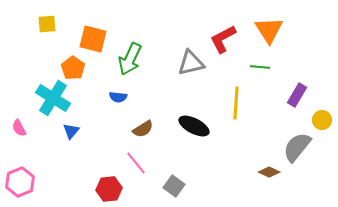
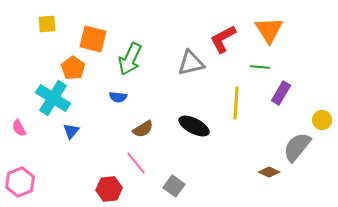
purple rectangle: moved 16 px left, 2 px up
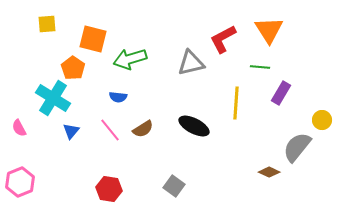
green arrow: rotated 48 degrees clockwise
pink line: moved 26 px left, 33 px up
red hexagon: rotated 15 degrees clockwise
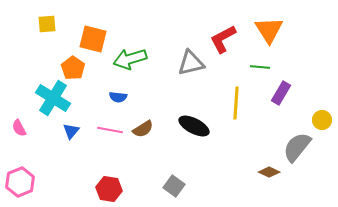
pink line: rotated 40 degrees counterclockwise
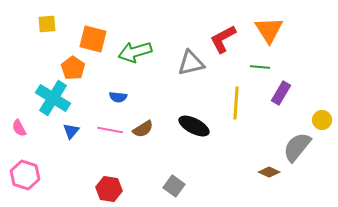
green arrow: moved 5 px right, 7 px up
pink hexagon: moved 5 px right, 7 px up; rotated 20 degrees counterclockwise
